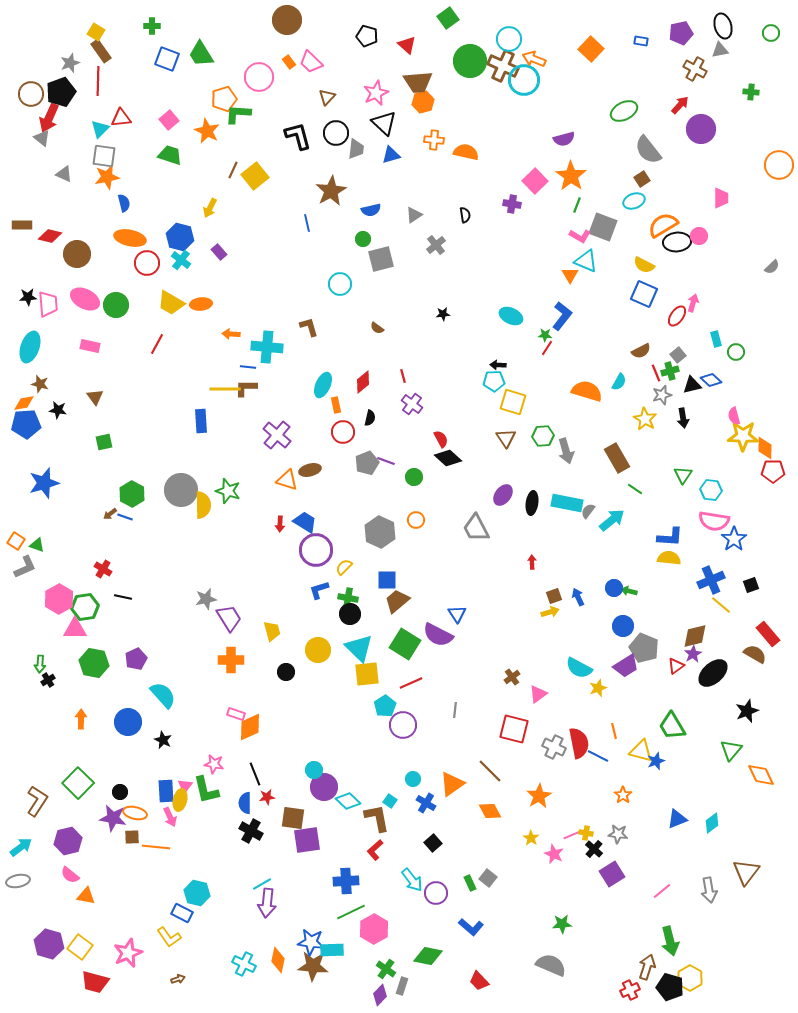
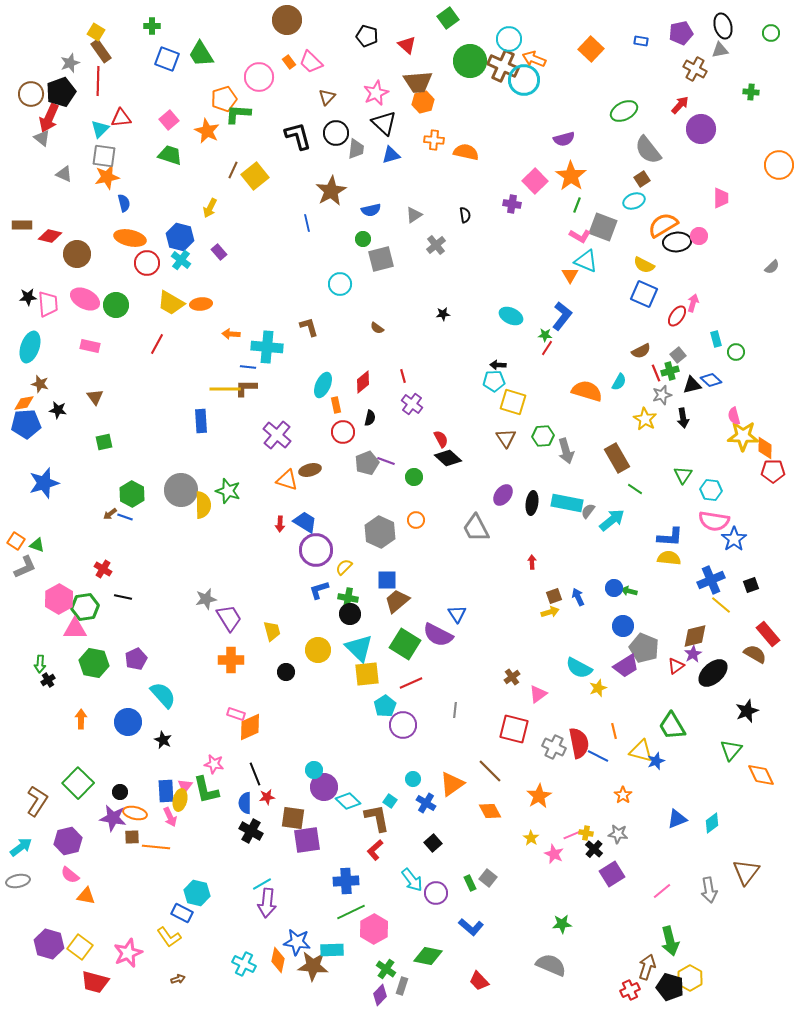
blue star at (311, 942): moved 14 px left
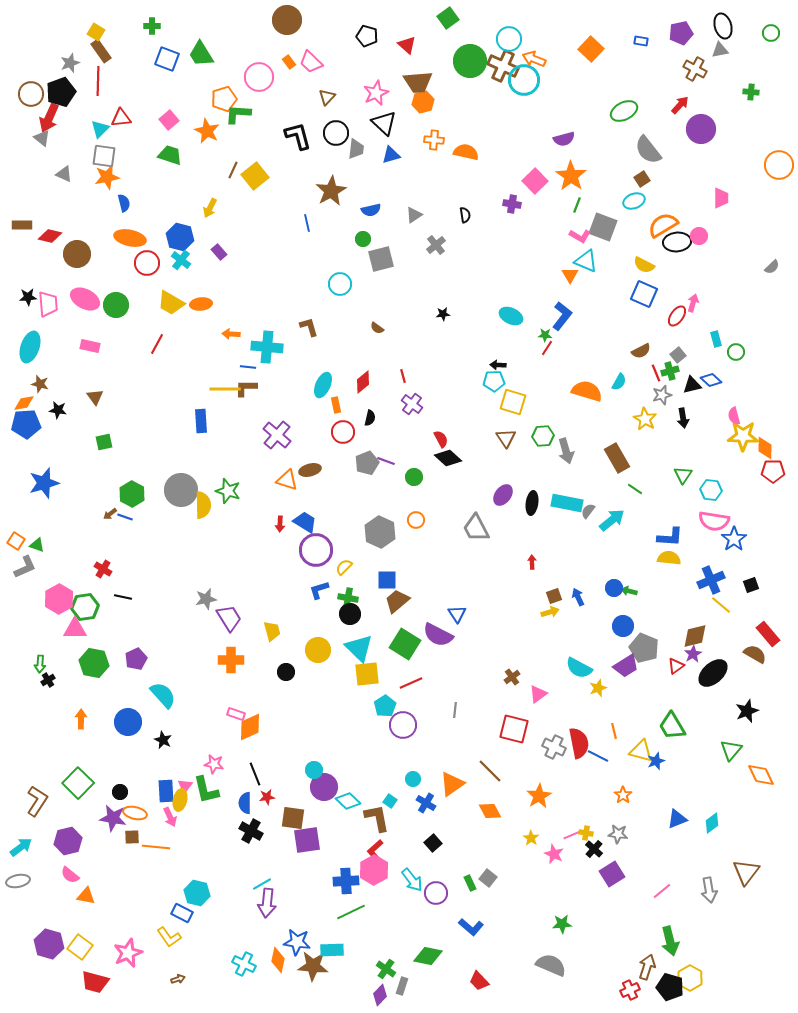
pink hexagon at (374, 929): moved 59 px up
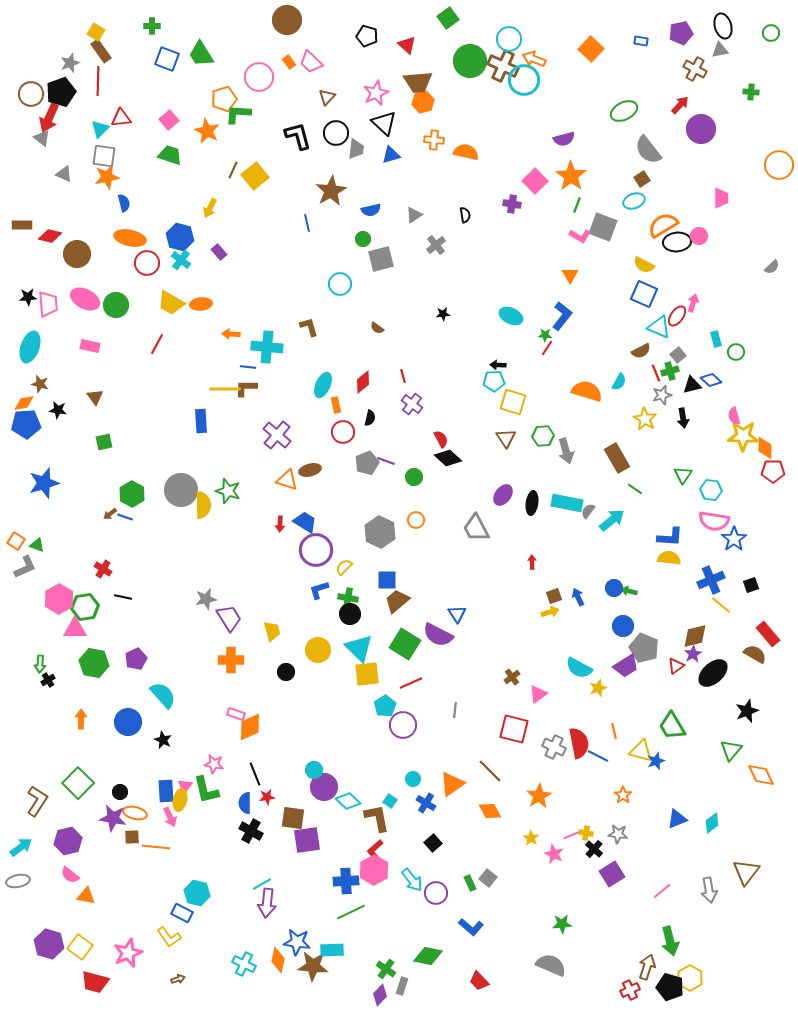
cyan triangle at (586, 261): moved 73 px right, 66 px down
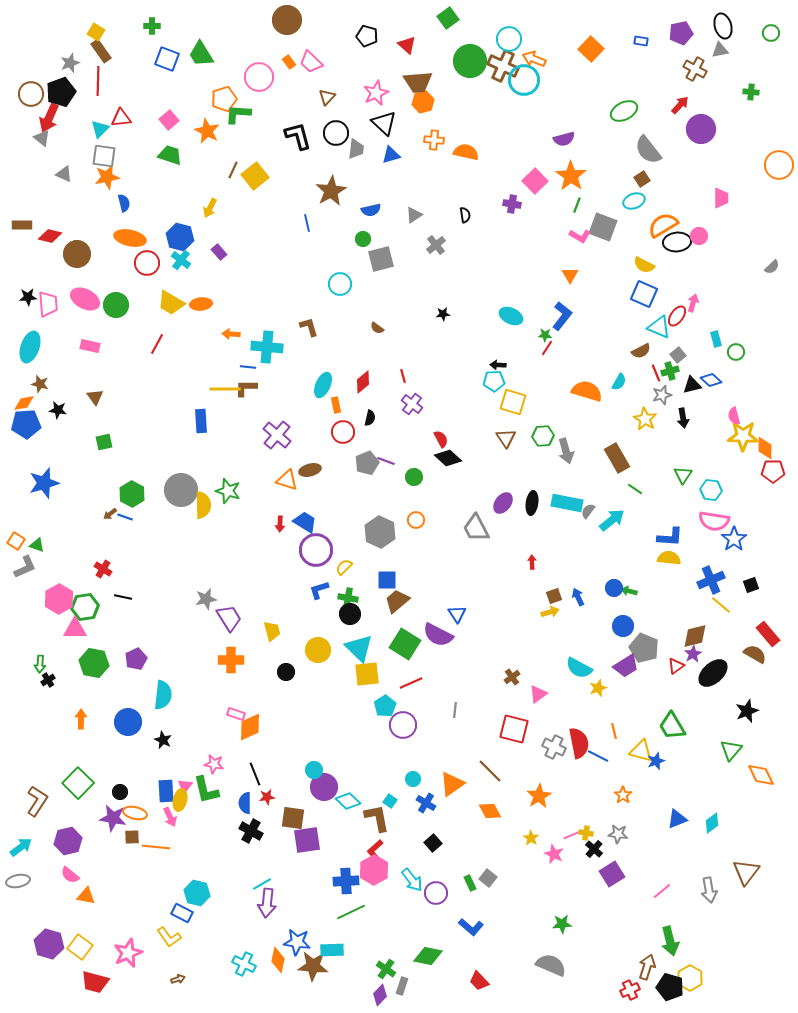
purple ellipse at (503, 495): moved 8 px down
cyan semicircle at (163, 695): rotated 48 degrees clockwise
